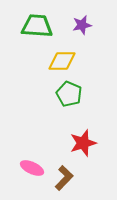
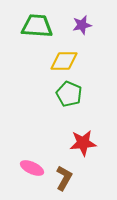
yellow diamond: moved 2 px right
red star: rotated 12 degrees clockwise
brown L-shape: rotated 15 degrees counterclockwise
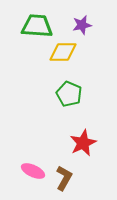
yellow diamond: moved 1 px left, 9 px up
red star: rotated 20 degrees counterclockwise
pink ellipse: moved 1 px right, 3 px down
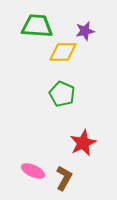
purple star: moved 3 px right, 6 px down
green pentagon: moved 7 px left
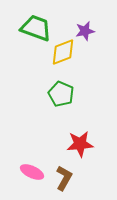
green trapezoid: moved 1 px left, 2 px down; rotated 16 degrees clockwise
yellow diamond: rotated 20 degrees counterclockwise
green pentagon: moved 1 px left
red star: moved 3 px left, 1 px down; rotated 20 degrees clockwise
pink ellipse: moved 1 px left, 1 px down
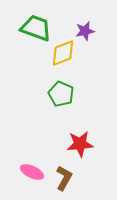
yellow diamond: moved 1 px down
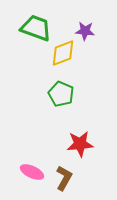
purple star: rotated 18 degrees clockwise
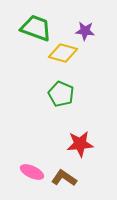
yellow diamond: rotated 36 degrees clockwise
brown L-shape: rotated 85 degrees counterclockwise
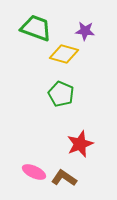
yellow diamond: moved 1 px right, 1 px down
red star: rotated 16 degrees counterclockwise
pink ellipse: moved 2 px right
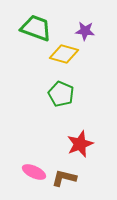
brown L-shape: rotated 20 degrees counterclockwise
